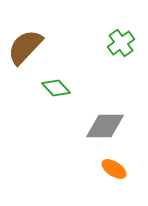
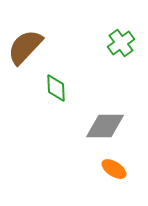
green diamond: rotated 40 degrees clockwise
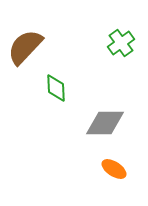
gray diamond: moved 3 px up
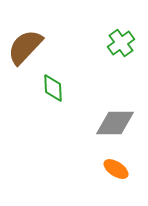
green diamond: moved 3 px left
gray diamond: moved 10 px right
orange ellipse: moved 2 px right
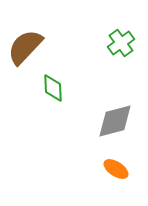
gray diamond: moved 2 px up; rotated 15 degrees counterclockwise
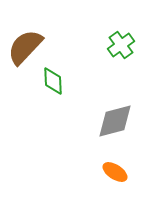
green cross: moved 2 px down
green diamond: moved 7 px up
orange ellipse: moved 1 px left, 3 px down
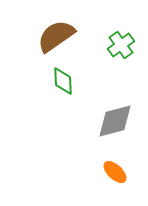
brown semicircle: moved 31 px right, 11 px up; rotated 12 degrees clockwise
green diamond: moved 10 px right
orange ellipse: rotated 10 degrees clockwise
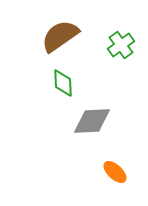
brown semicircle: moved 4 px right
green diamond: moved 2 px down
gray diamond: moved 23 px left; rotated 12 degrees clockwise
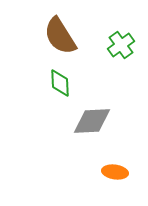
brown semicircle: rotated 87 degrees counterclockwise
green diamond: moved 3 px left
orange ellipse: rotated 35 degrees counterclockwise
